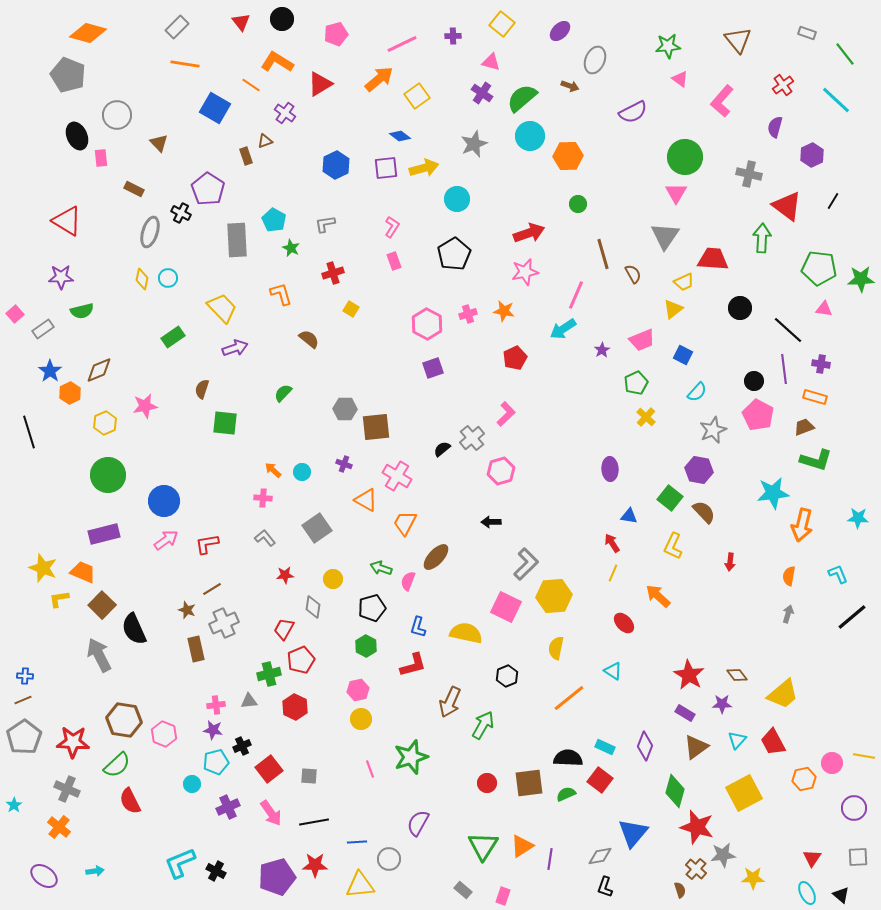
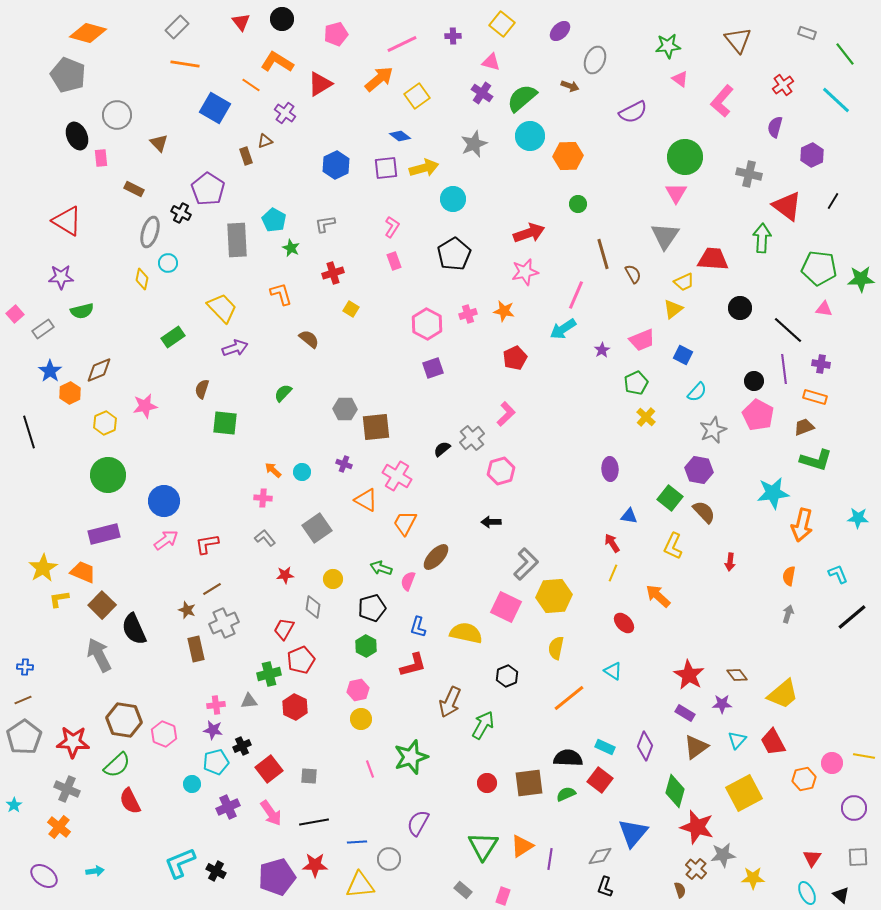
cyan circle at (457, 199): moved 4 px left
cyan circle at (168, 278): moved 15 px up
yellow star at (43, 568): rotated 20 degrees clockwise
blue cross at (25, 676): moved 9 px up
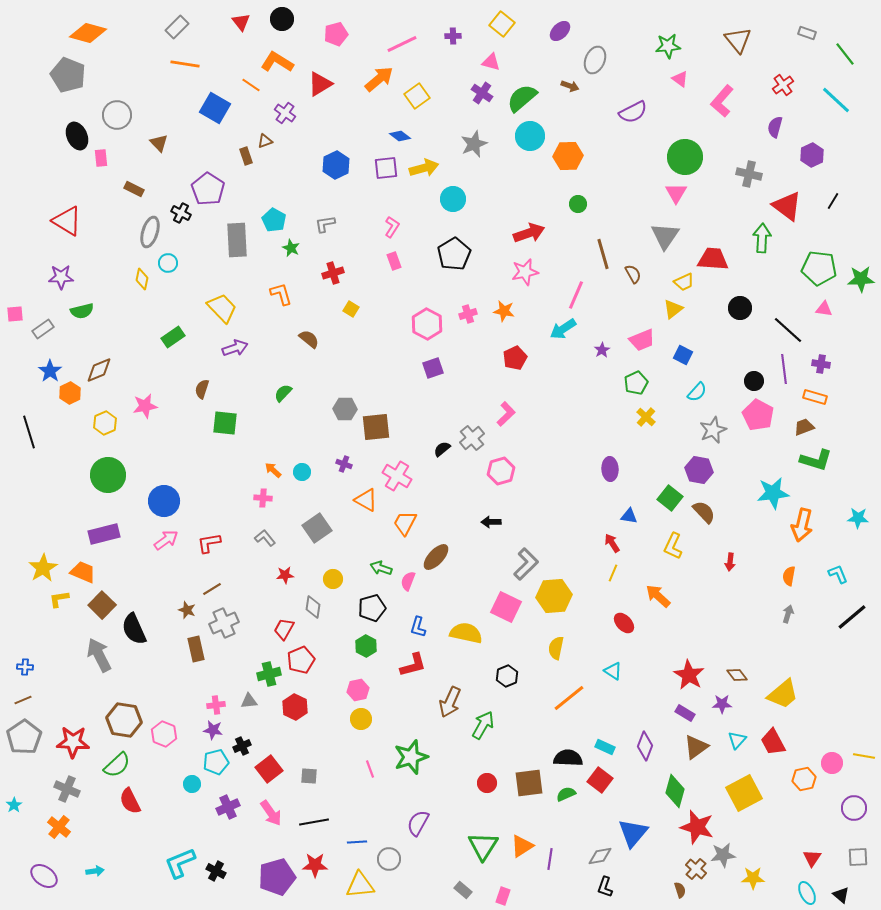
pink square at (15, 314): rotated 36 degrees clockwise
red L-shape at (207, 544): moved 2 px right, 1 px up
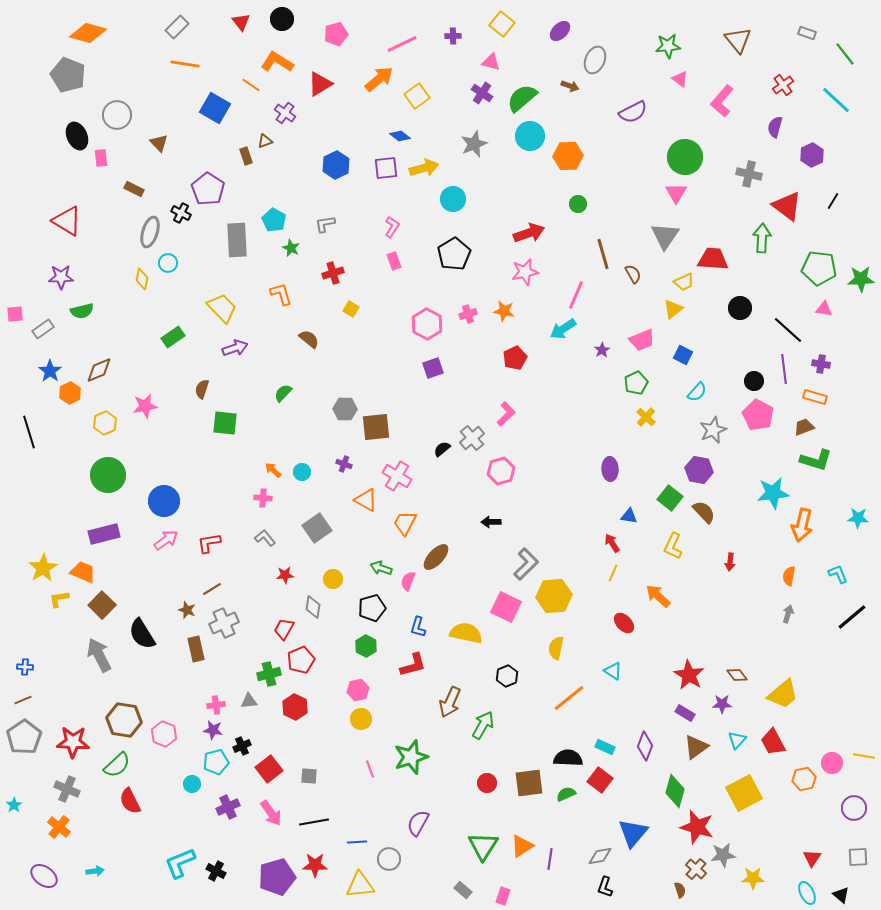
black semicircle at (134, 629): moved 8 px right, 5 px down; rotated 8 degrees counterclockwise
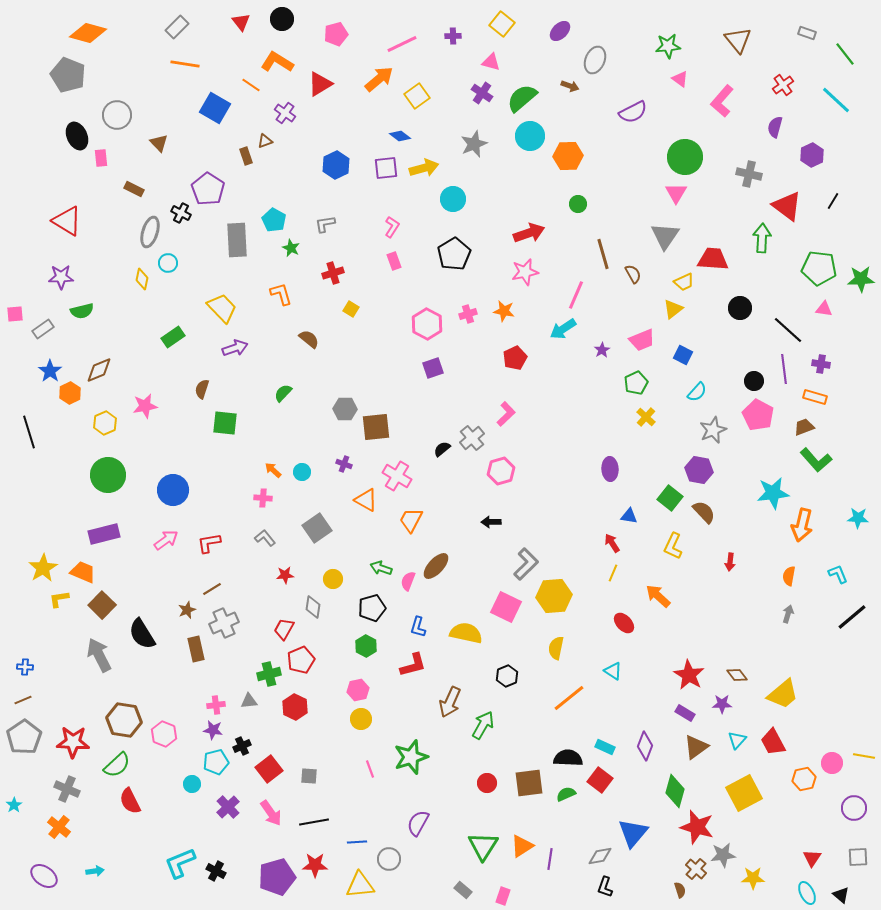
green L-shape at (816, 460): rotated 32 degrees clockwise
blue circle at (164, 501): moved 9 px right, 11 px up
orange trapezoid at (405, 523): moved 6 px right, 3 px up
brown ellipse at (436, 557): moved 9 px down
brown star at (187, 610): rotated 30 degrees clockwise
purple cross at (228, 807): rotated 20 degrees counterclockwise
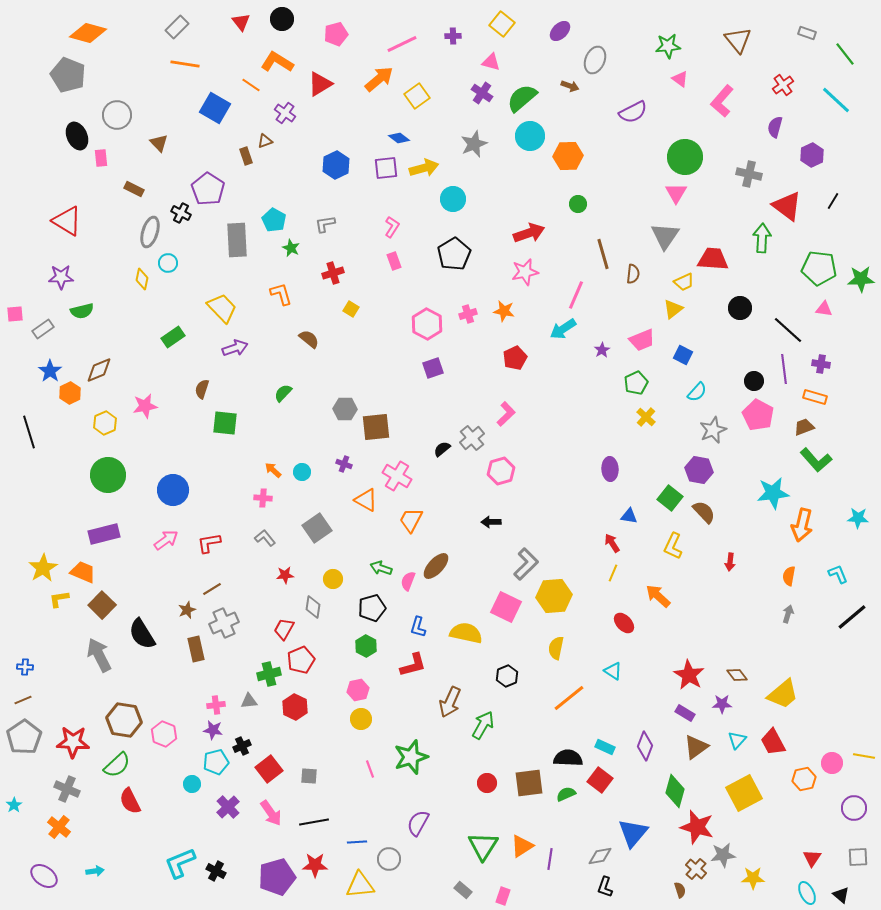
blue diamond at (400, 136): moved 1 px left, 2 px down
brown semicircle at (633, 274): rotated 36 degrees clockwise
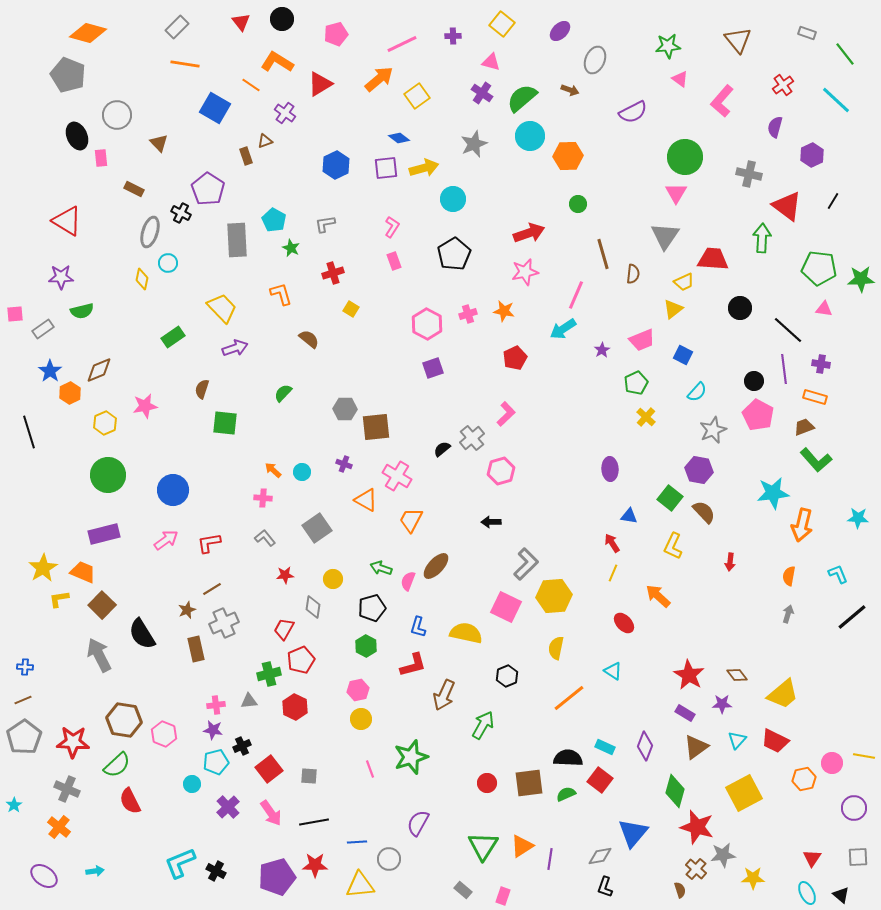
brown arrow at (570, 86): moved 4 px down
brown arrow at (450, 702): moved 6 px left, 7 px up
red trapezoid at (773, 742): moved 2 px right, 1 px up; rotated 36 degrees counterclockwise
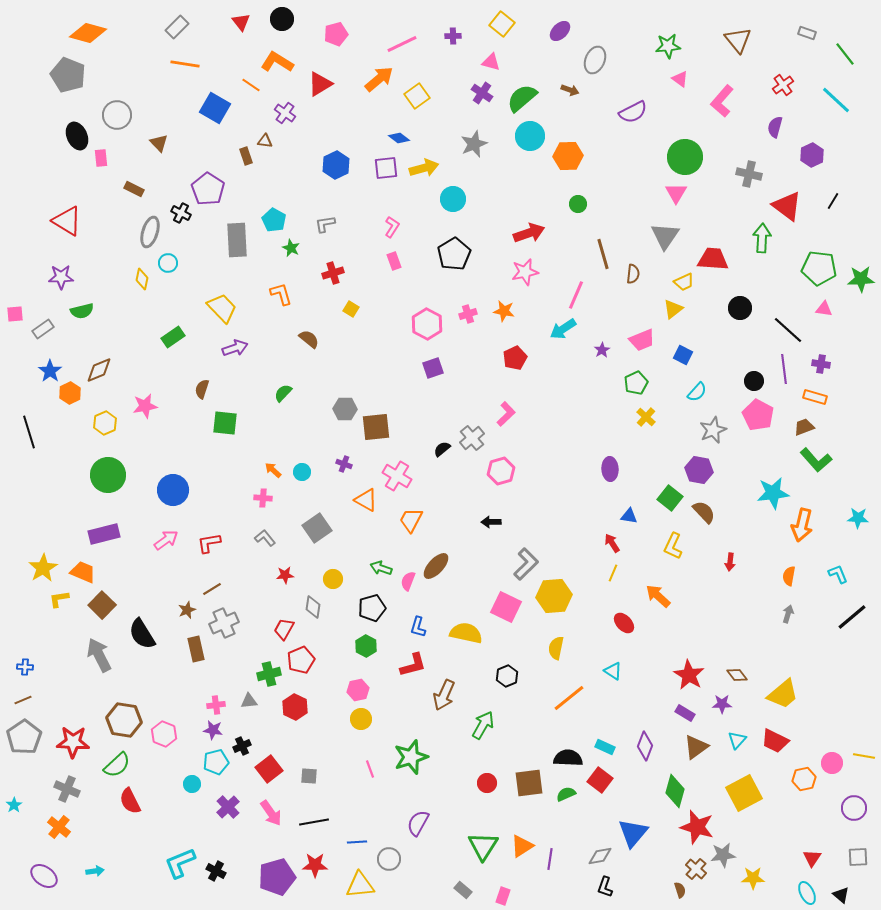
brown triangle at (265, 141): rotated 28 degrees clockwise
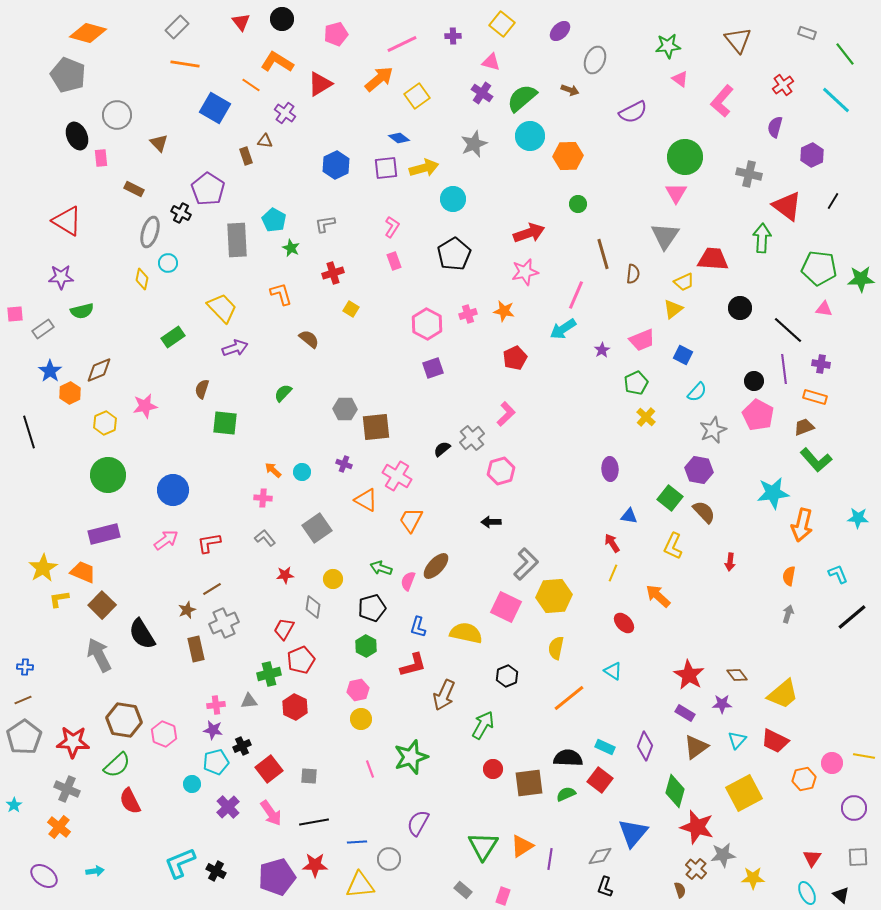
red circle at (487, 783): moved 6 px right, 14 px up
